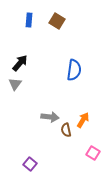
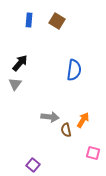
pink square: rotated 16 degrees counterclockwise
purple square: moved 3 px right, 1 px down
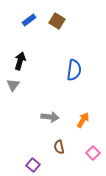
blue rectangle: rotated 48 degrees clockwise
black arrow: moved 2 px up; rotated 24 degrees counterclockwise
gray triangle: moved 2 px left, 1 px down
brown semicircle: moved 7 px left, 17 px down
pink square: rotated 32 degrees clockwise
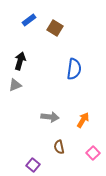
brown square: moved 2 px left, 7 px down
blue semicircle: moved 1 px up
gray triangle: moved 2 px right; rotated 32 degrees clockwise
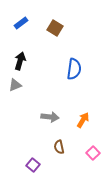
blue rectangle: moved 8 px left, 3 px down
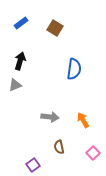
orange arrow: rotated 63 degrees counterclockwise
purple square: rotated 16 degrees clockwise
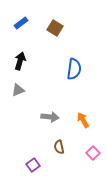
gray triangle: moved 3 px right, 5 px down
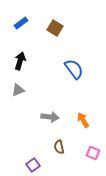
blue semicircle: rotated 45 degrees counterclockwise
pink square: rotated 24 degrees counterclockwise
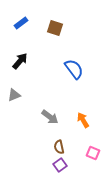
brown square: rotated 14 degrees counterclockwise
black arrow: rotated 24 degrees clockwise
gray triangle: moved 4 px left, 5 px down
gray arrow: rotated 30 degrees clockwise
purple square: moved 27 px right
